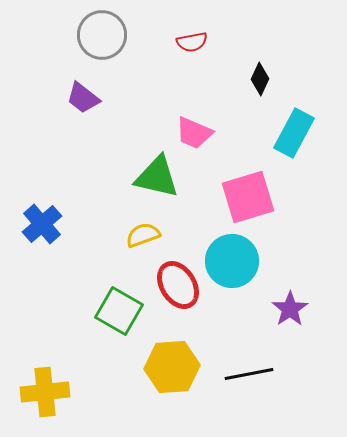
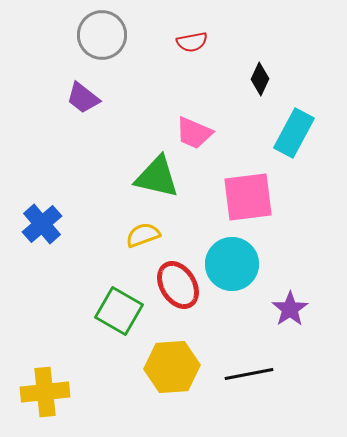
pink square: rotated 10 degrees clockwise
cyan circle: moved 3 px down
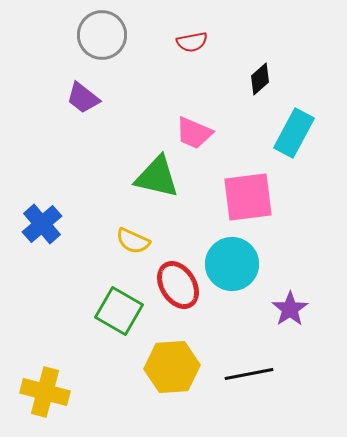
black diamond: rotated 24 degrees clockwise
yellow semicircle: moved 10 px left, 6 px down; rotated 136 degrees counterclockwise
yellow cross: rotated 21 degrees clockwise
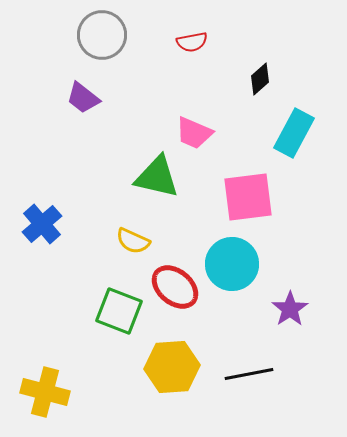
red ellipse: moved 3 px left, 2 px down; rotated 18 degrees counterclockwise
green square: rotated 9 degrees counterclockwise
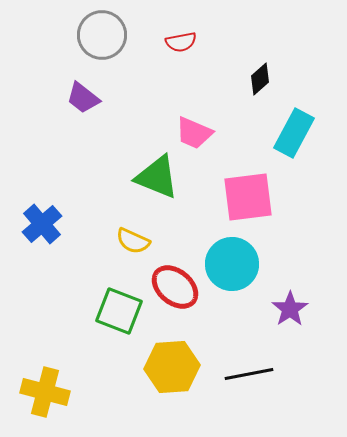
red semicircle: moved 11 px left
green triangle: rotated 9 degrees clockwise
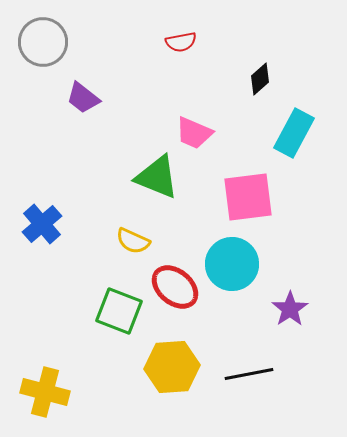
gray circle: moved 59 px left, 7 px down
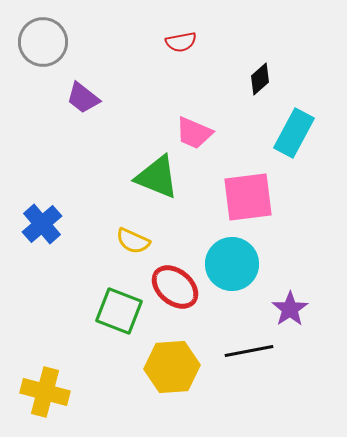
black line: moved 23 px up
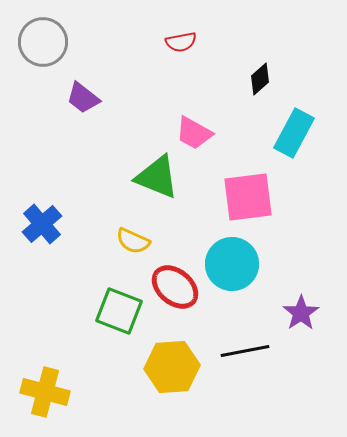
pink trapezoid: rotated 6 degrees clockwise
purple star: moved 11 px right, 4 px down
black line: moved 4 px left
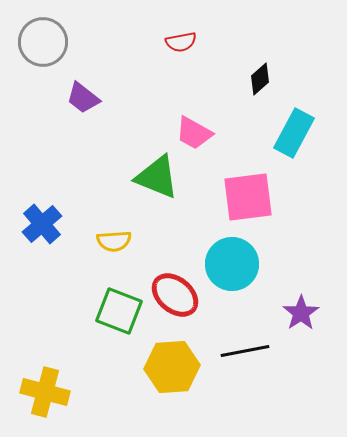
yellow semicircle: moved 19 px left; rotated 28 degrees counterclockwise
red ellipse: moved 8 px down
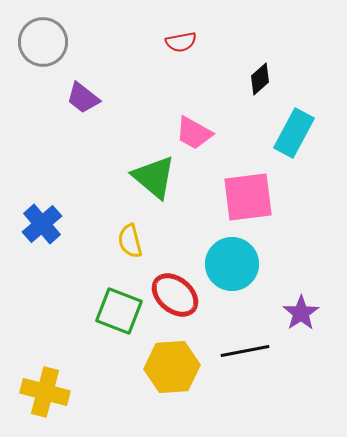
green triangle: moved 3 px left; rotated 18 degrees clockwise
yellow semicircle: moved 16 px right; rotated 80 degrees clockwise
